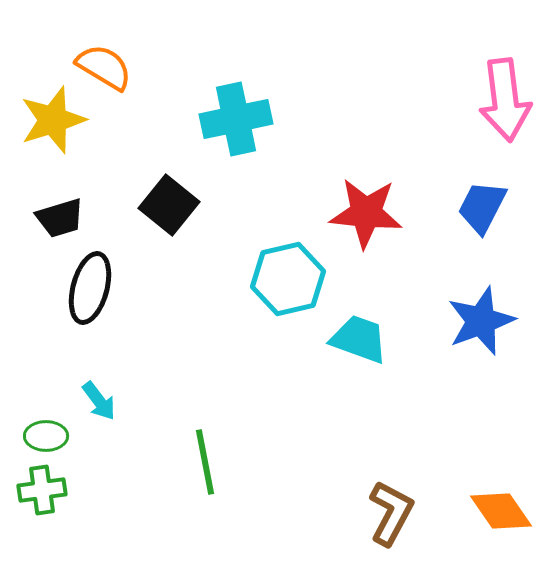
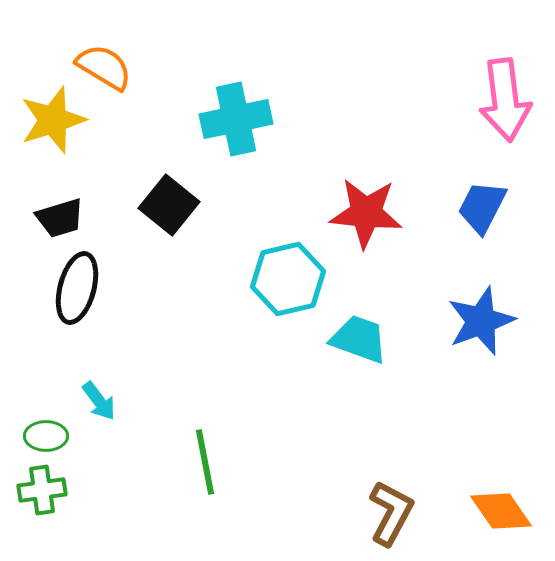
black ellipse: moved 13 px left
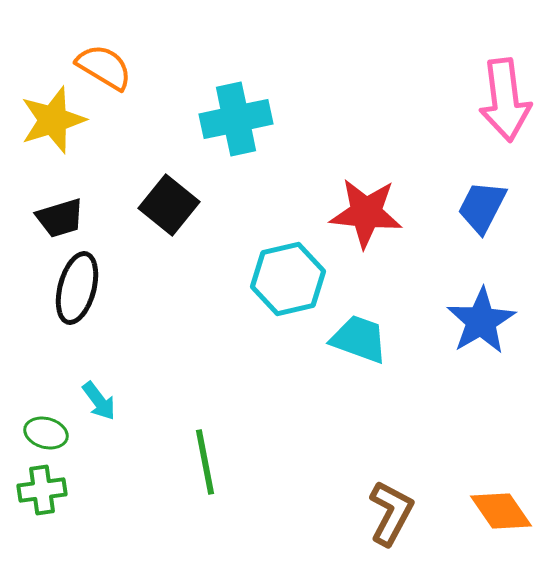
blue star: rotated 10 degrees counterclockwise
green ellipse: moved 3 px up; rotated 15 degrees clockwise
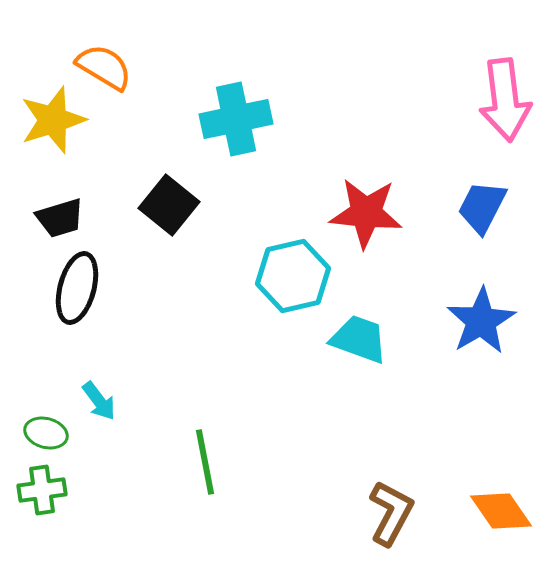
cyan hexagon: moved 5 px right, 3 px up
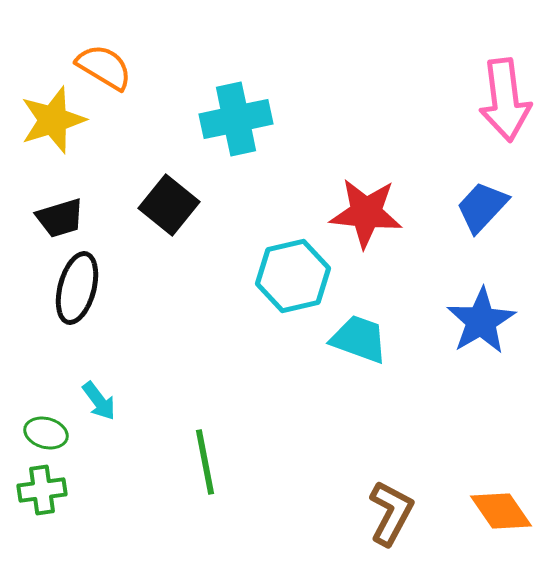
blue trapezoid: rotated 16 degrees clockwise
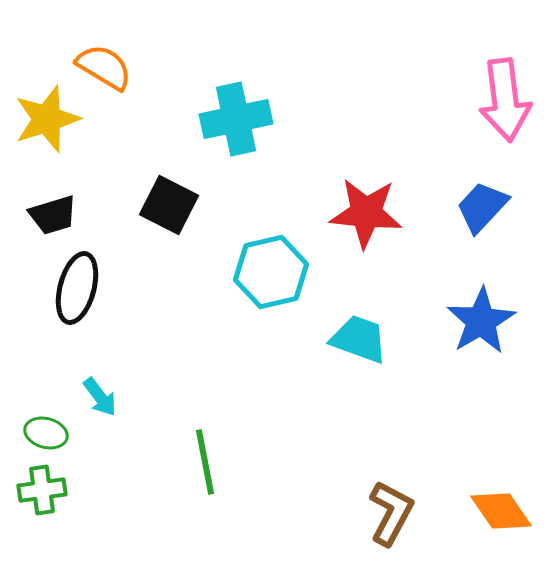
yellow star: moved 6 px left, 1 px up
black square: rotated 12 degrees counterclockwise
black trapezoid: moved 7 px left, 3 px up
cyan hexagon: moved 22 px left, 4 px up
cyan arrow: moved 1 px right, 4 px up
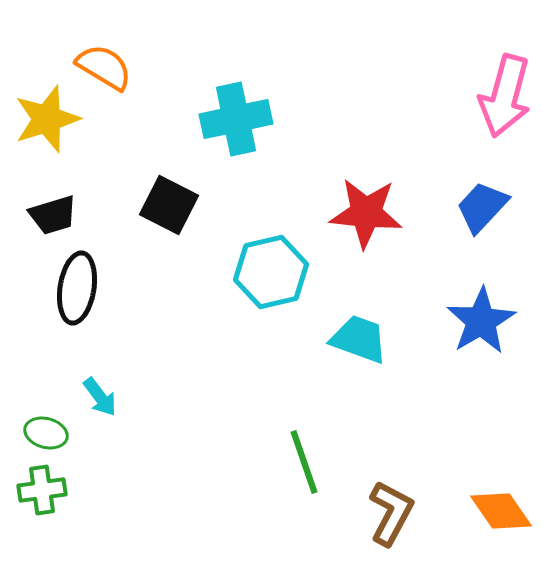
pink arrow: moved 4 px up; rotated 22 degrees clockwise
black ellipse: rotated 6 degrees counterclockwise
green line: moved 99 px right; rotated 8 degrees counterclockwise
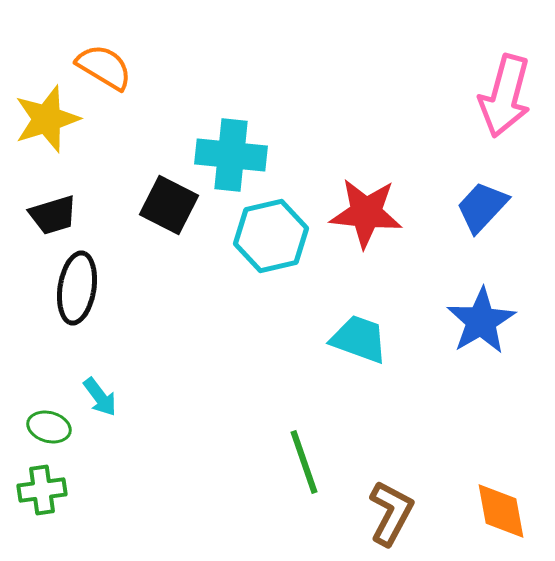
cyan cross: moved 5 px left, 36 px down; rotated 18 degrees clockwise
cyan hexagon: moved 36 px up
green ellipse: moved 3 px right, 6 px up
orange diamond: rotated 24 degrees clockwise
